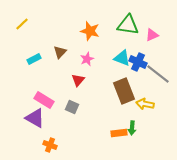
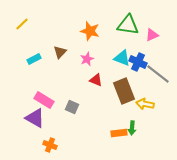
red triangle: moved 18 px right; rotated 48 degrees counterclockwise
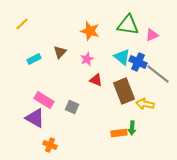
cyan triangle: moved 1 px up; rotated 18 degrees clockwise
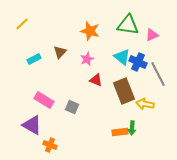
gray line: rotated 25 degrees clockwise
purple triangle: moved 3 px left, 7 px down
orange rectangle: moved 1 px right, 1 px up
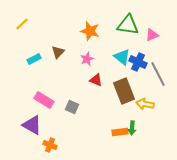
brown triangle: moved 2 px left
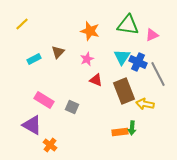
cyan triangle: rotated 24 degrees clockwise
orange cross: rotated 16 degrees clockwise
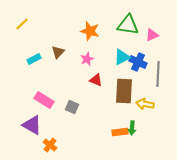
cyan triangle: rotated 30 degrees clockwise
gray line: rotated 30 degrees clockwise
brown rectangle: rotated 25 degrees clockwise
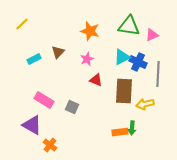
green triangle: moved 1 px right, 1 px down
yellow arrow: rotated 24 degrees counterclockwise
